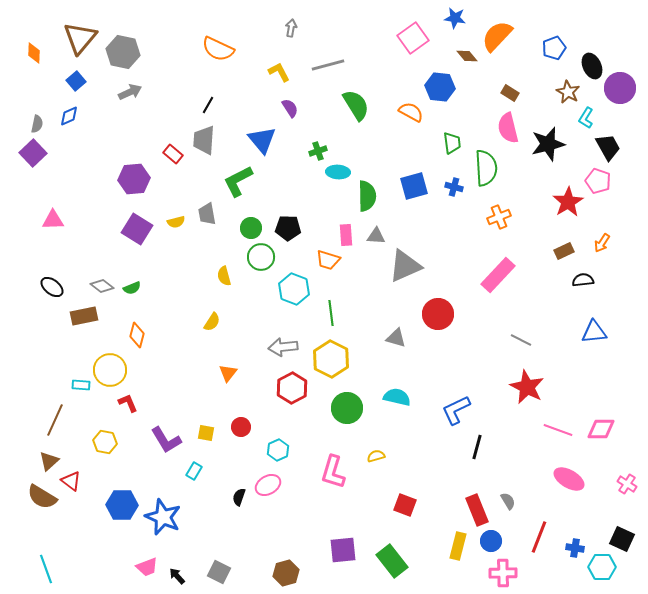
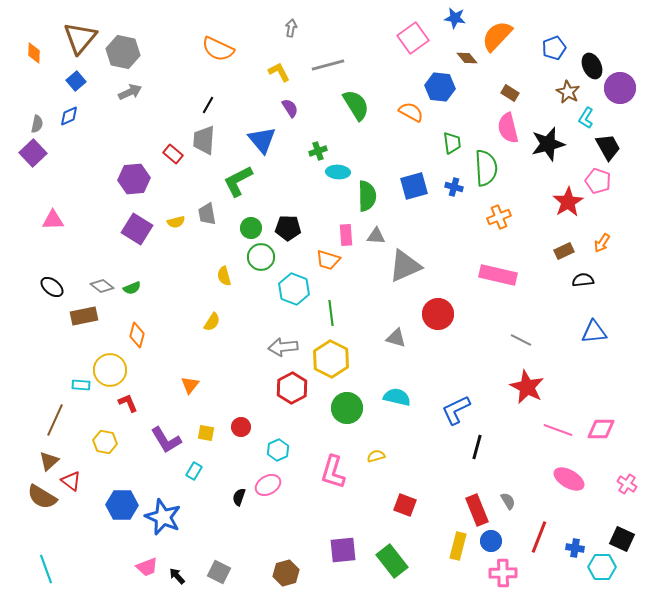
brown diamond at (467, 56): moved 2 px down
pink rectangle at (498, 275): rotated 60 degrees clockwise
orange triangle at (228, 373): moved 38 px left, 12 px down
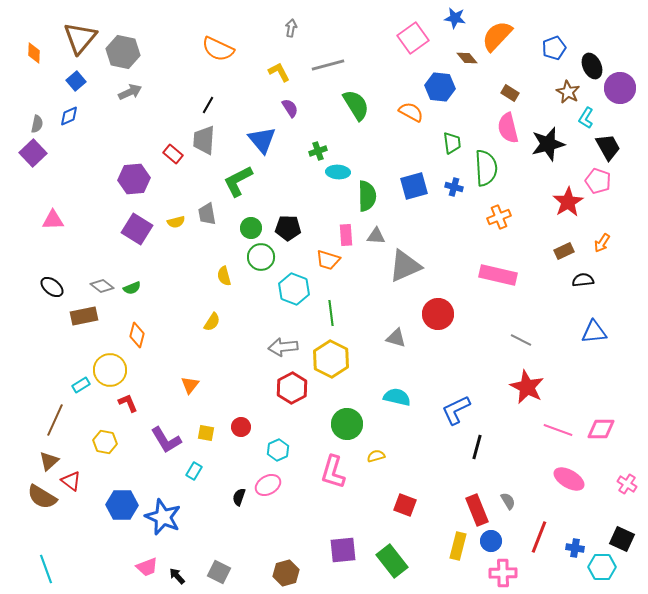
cyan rectangle at (81, 385): rotated 36 degrees counterclockwise
green circle at (347, 408): moved 16 px down
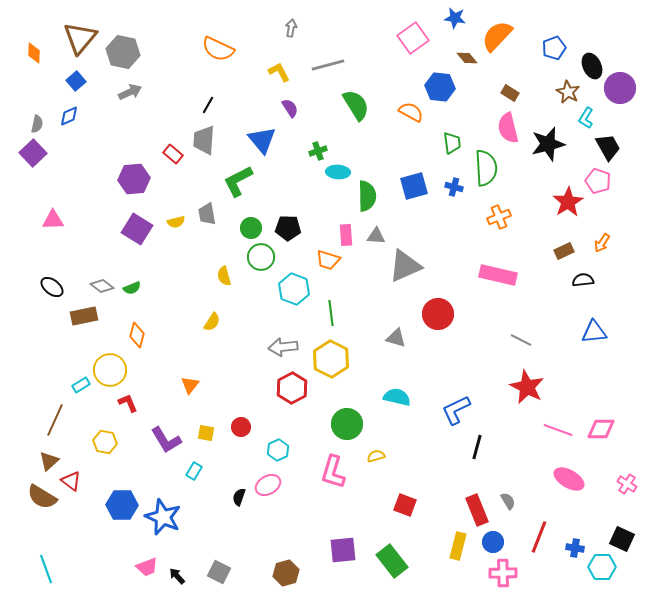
blue circle at (491, 541): moved 2 px right, 1 px down
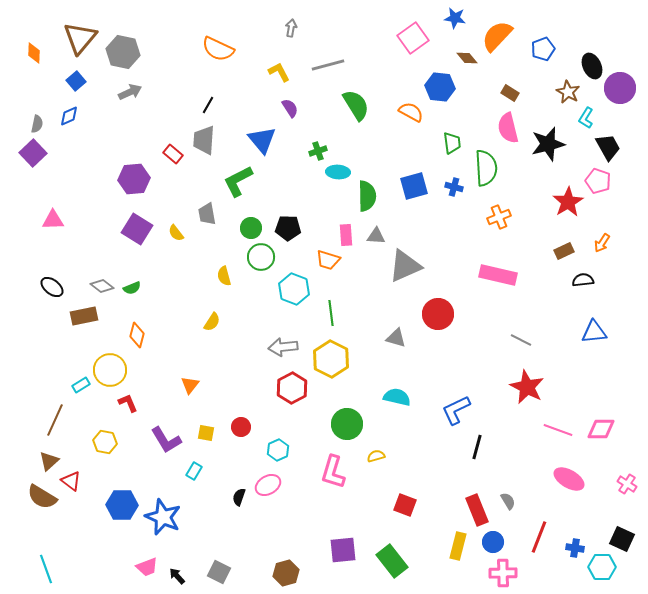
blue pentagon at (554, 48): moved 11 px left, 1 px down
yellow semicircle at (176, 222): moved 11 px down; rotated 66 degrees clockwise
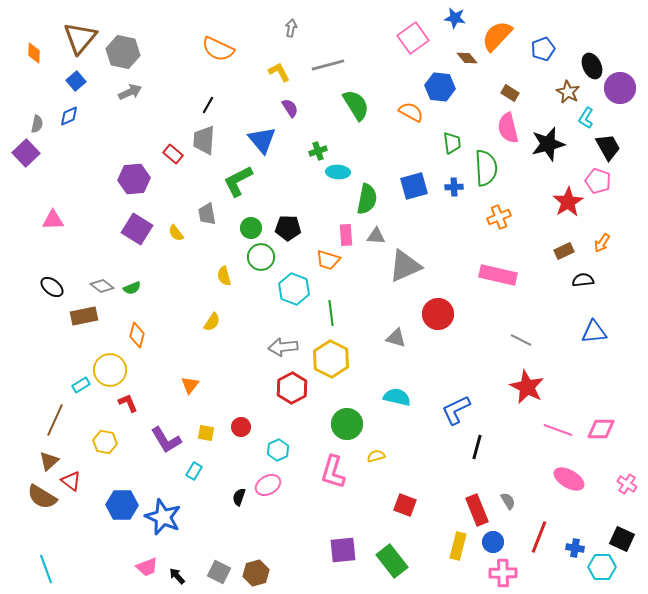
purple square at (33, 153): moved 7 px left
blue cross at (454, 187): rotated 18 degrees counterclockwise
green semicircle at (367, 196): moved 3 px down; rotated 12 degrees clockwise
brown hexagon at (286, 573): moved 30 px left
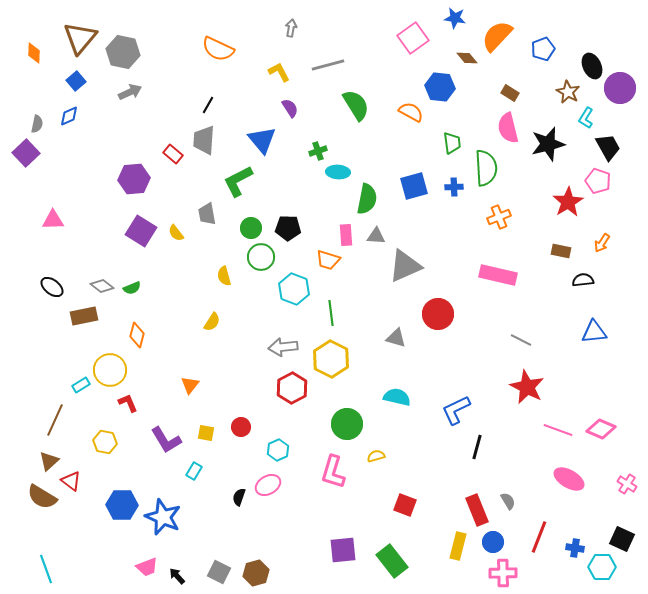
purple square at (137, 229): moved 4 px right, 2 px down
brown rectangle at (564, 251): moved 3 px left; rotated 36 degrees clockwise
pink diamond at (601, 429): rotated 24 degrees clockwise
